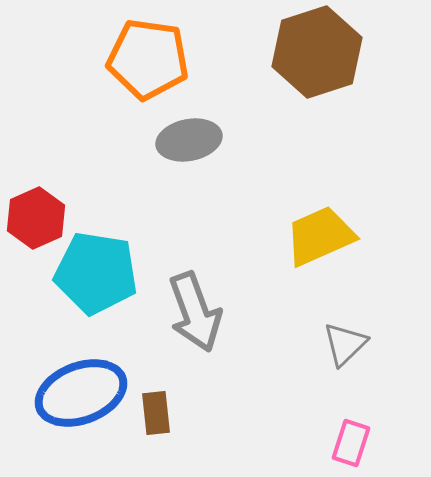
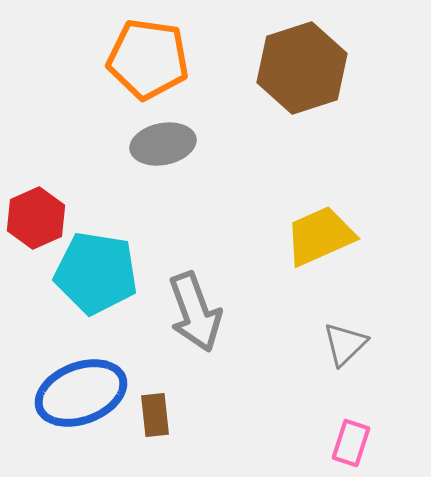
brown hexagon: moved 15 px left, 16 px down
gray ellipse: moved 26 px left, 4 px down
brown rectangle: moved 1 px left, 2 px down
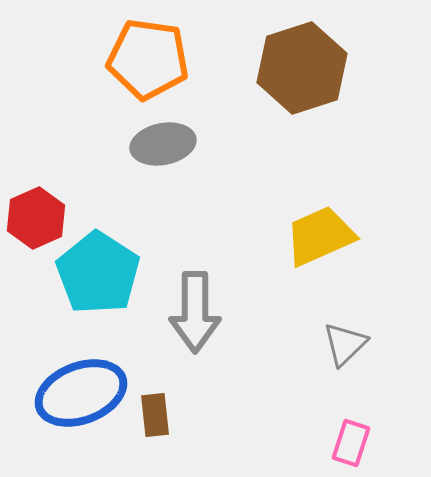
cyan pentagon: moved 2 px right; rotated 24 degrees clockwise
gray arrow: rotated 20 degrees clockwise
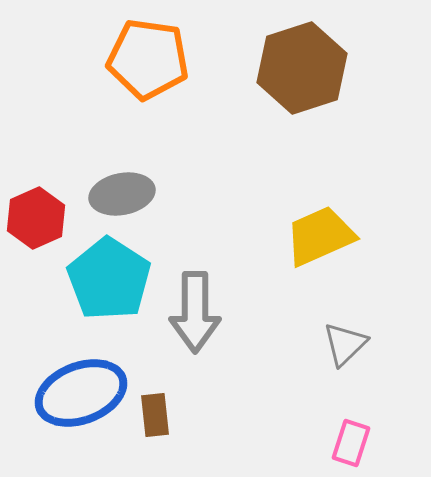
gray ellipse: moved 41 px left, 50 px down
cyan pentagon: moved 11 px right, 6 px down
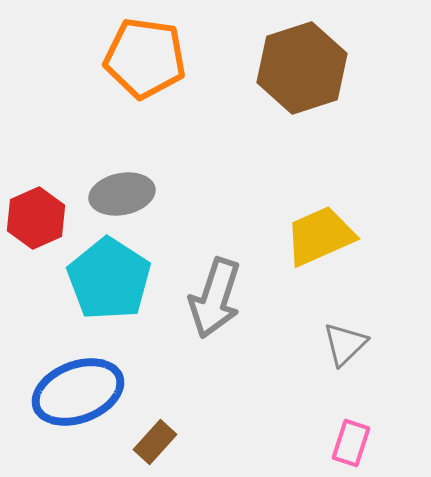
orange pentagon: moved 3 px left, 1 px up
gray arrow: moved 20 px right, 14 px up; rotated 18 degrees clockwise
blue ellipse: moved 3 px left, 1 px up
brown rectangle: moved 27 px down; rotated 48 degrees clockwise
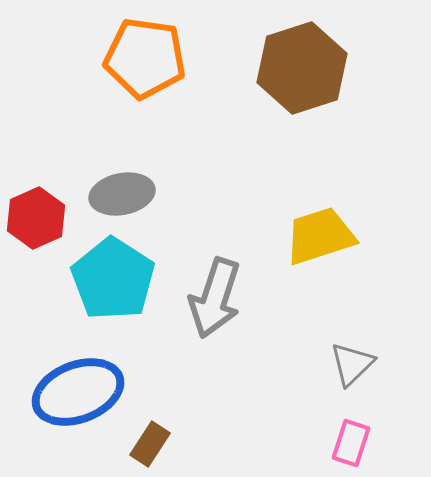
yellow trapezoid: rotated 6 degrees clockwise
cyan pentagon: moved 4 px right
gray triangle: moved 7 px right, 20 px down
brown rectangle: moved 5 px left, 2 px down; rotated 9 degrees counterclockwise
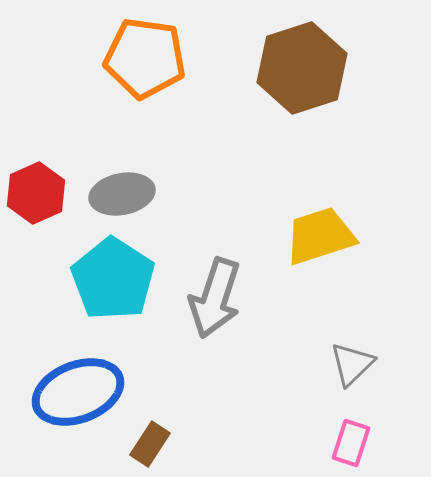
red hexagon: moved 25 px up
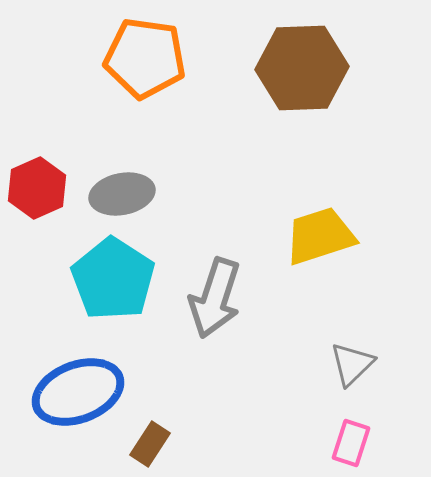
brown hexagon: rotated 16 degrees clockwise
red hexagon: moved 1 px right, 5 px up
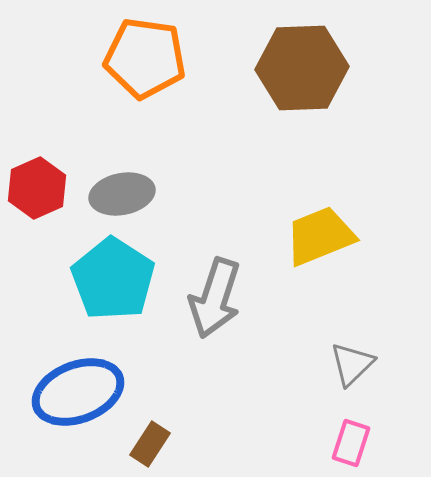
yellow trapezoid: rotated 4 degrees counterclockwise
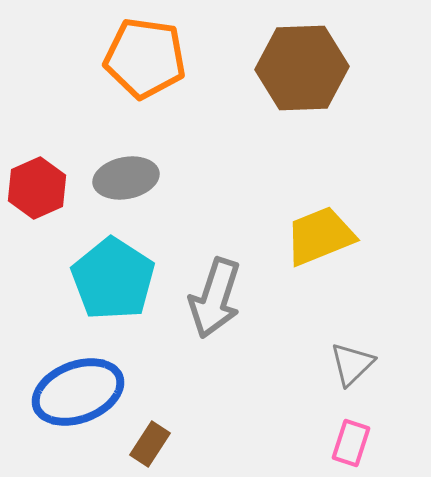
gray ellipse: moved 4 px right, 16 px up
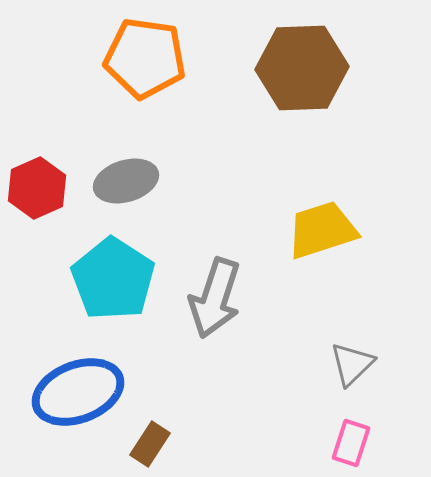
gray ellipse: moved 3 px down; rotated 6 degrees counterclockwise
yellow trapezoid: moved 2 px right, 6 px up; rotated 4 degrees clockwise
